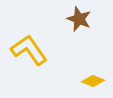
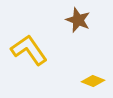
brown star: moved 1 px left, 1 px down
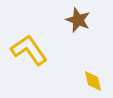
yellow diamond: rotated 55 degrees clockwise
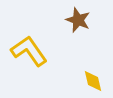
yellow L-shape: moved 1 px down
